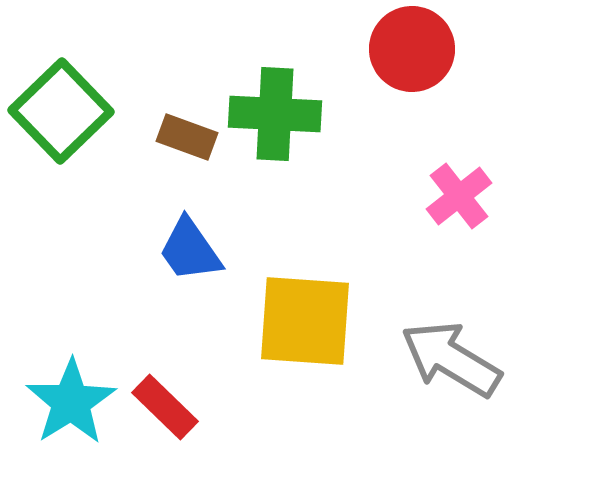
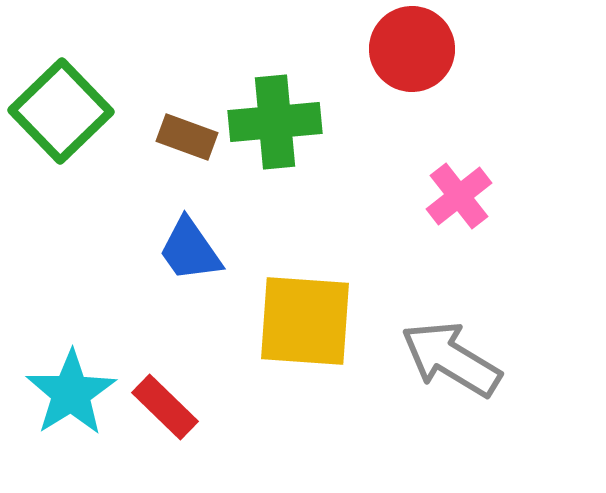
green cross: moved 8 px down; rotated 8 degrees counterclockwise
cyan star: moved 9 px up
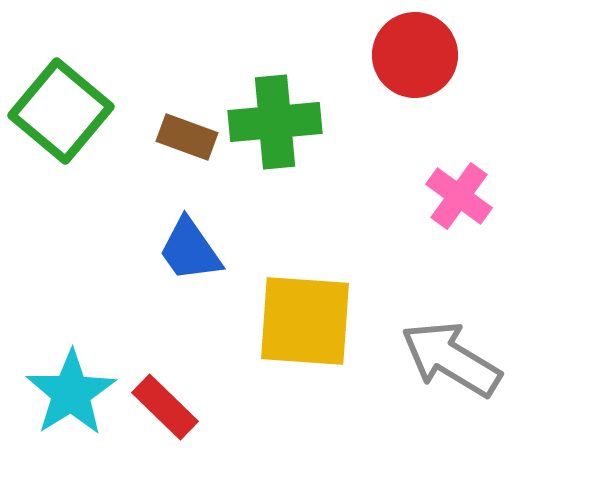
red circle: moved 3 px right, 6 px down
green square: rotated 6 degrees counterclockwise
pink cross: rotated 16 degrees counterclockwise
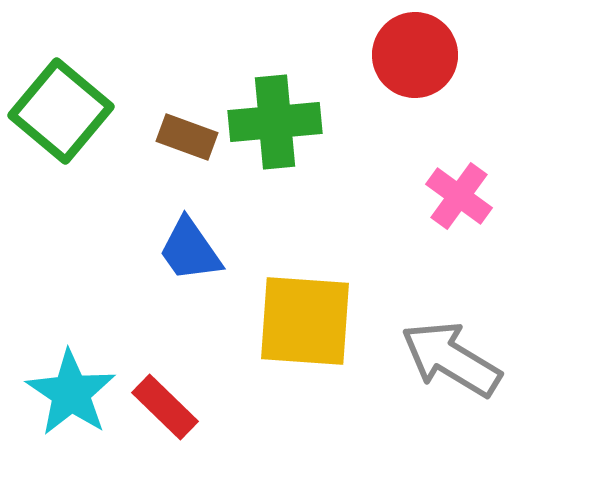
cyan star: rotated 6 degrees counterclockwise
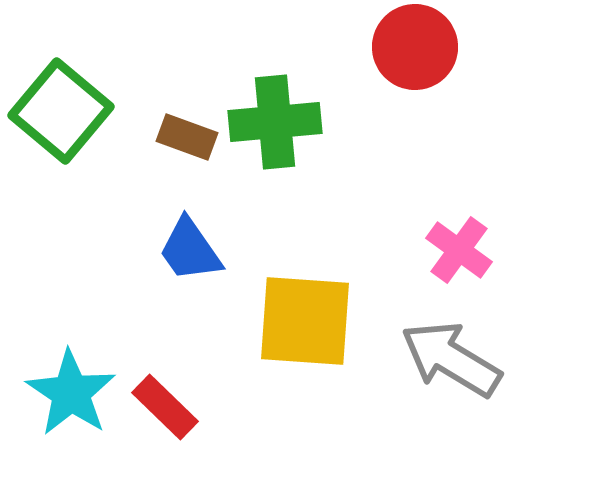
red circle: moved 8 px up
pink cross: moved 54 px down
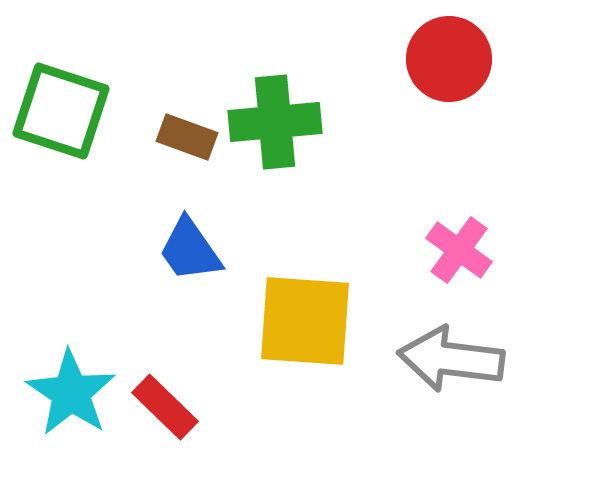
red circle: moved 34 px right, 12 px down
green square: rotated 22 degrees counterclockwise
gray arrow: rotated 24 degrees counterclockwise
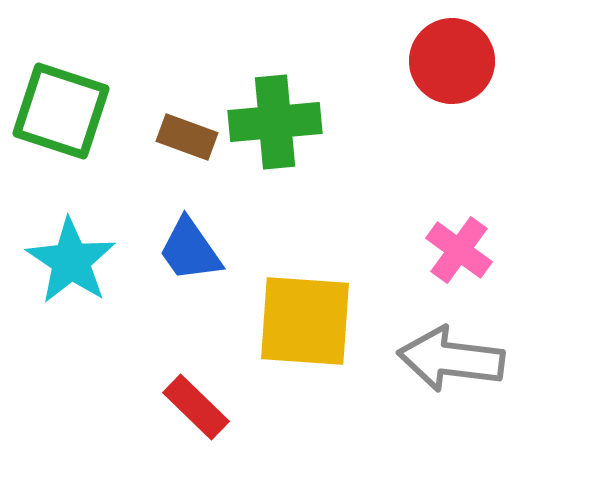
red circle: moved 3 px right, 2 px down
cyan star: moved 132 px up
red rectangle: moved 31 px right
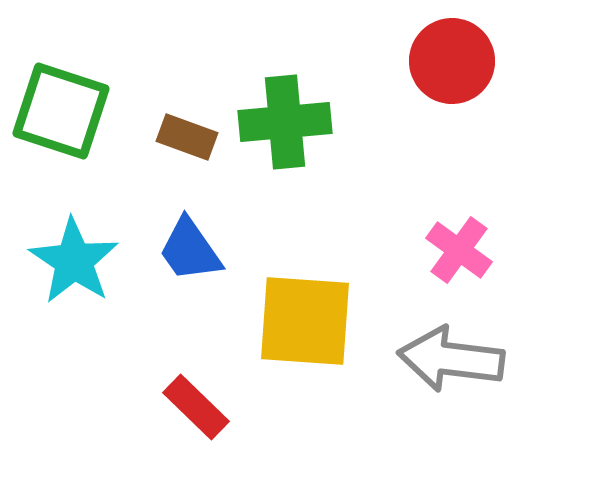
green cross: moved 10 px right
cyan star: moved 3 px right
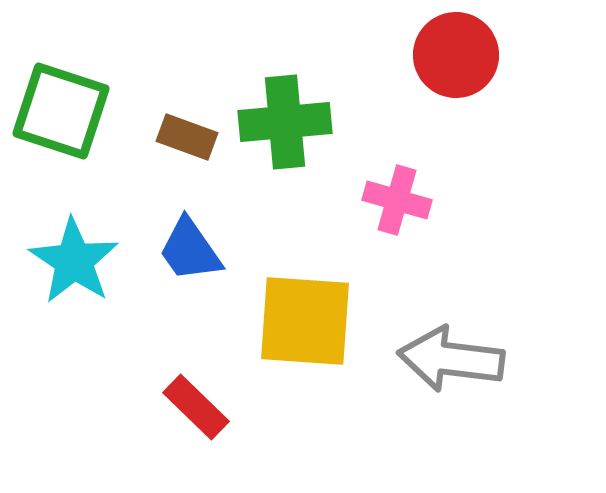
red circle: moved 4 px right, 6 px up
pink cross: moved 62 px left, 50 px up; rotated 20 degrees counterclockwise
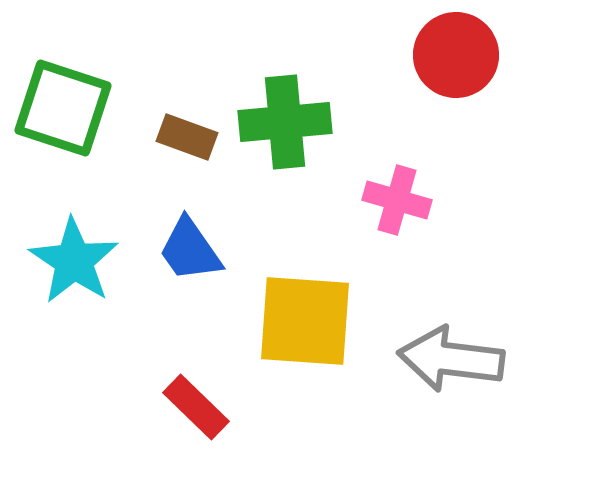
green square: moved 2 px right, 3 px up
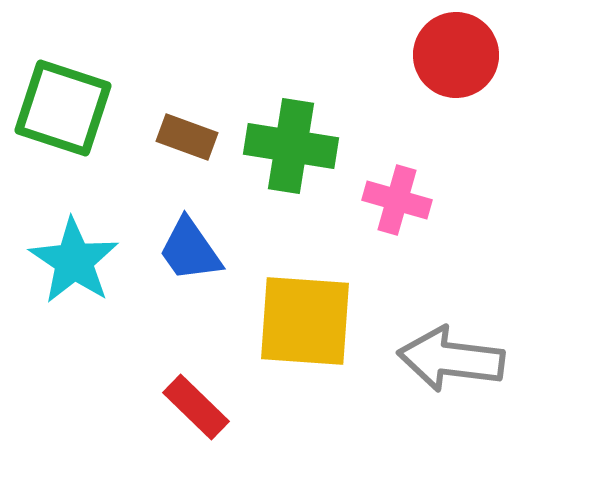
green cross: moved 6 px right, 24 px down; rotated 14 degrees clockwise
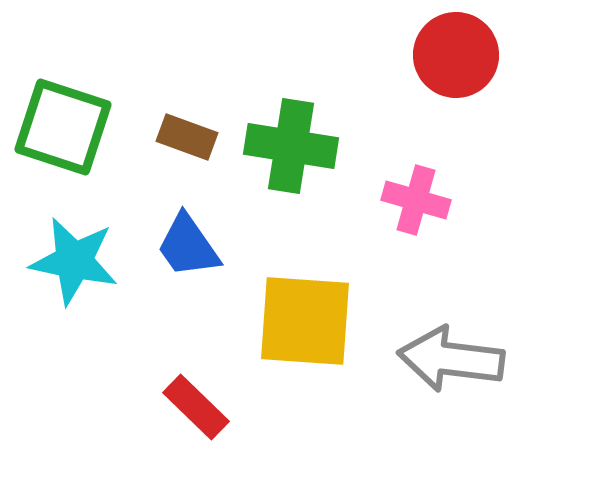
green square: moved 19 px down
pink cross: moved 19 px right
blue trapezoid: moved 2 px left, 4 px up
cyan star: rotated 22 degrees counterclockwise
